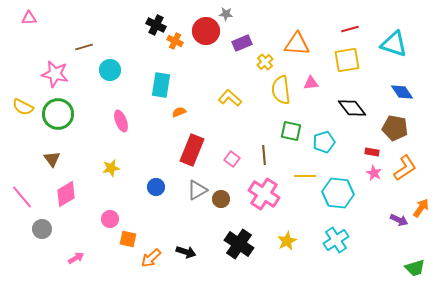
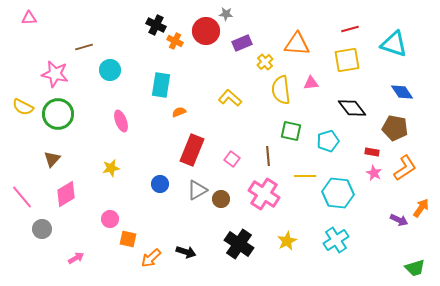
cyan pentagon at (324, 142): moved 4 px right, 1 px up
brown line at (264, 155): moved 4 px right, 1 px down
brown triangle at (52, 159): rotated 18 degrees clockwise
blue circle at (156, 187): moved 4 px right, 3 px up
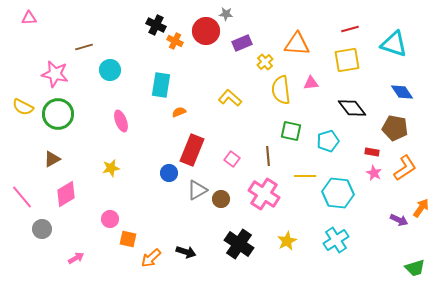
brown triangle at (52, 159): rotated 18 degrees clockwise
blue circle at (160, 184): moved 9 px right, 11 px up
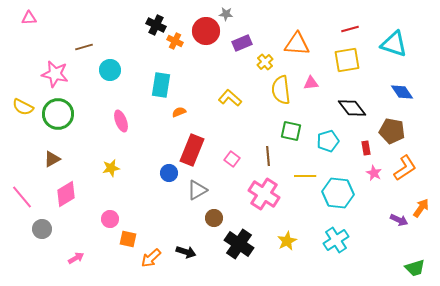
brown pentagon at (395, 128): moved 3 px left, 3 px down
red rectangle at (372, 152): moved 6 px left, 4 px up; rotated 72 degrees clockwise
brown circle at (221, 199): moved 7 px left, 19 px down
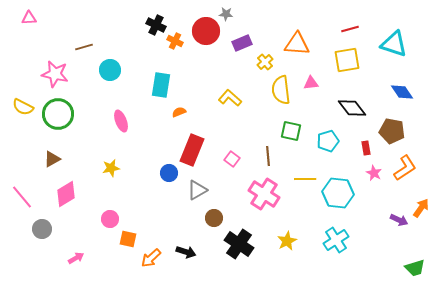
yellow line at (305, 176): moved 3 px down
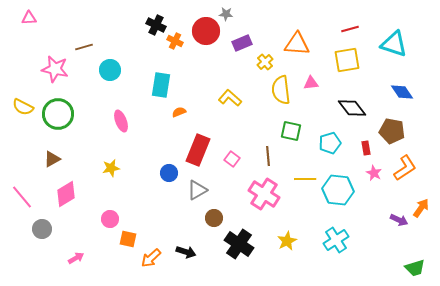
pink star at (55, 74): moved 5 px up
cyan pentagon at (328, 141): moved 2 px right, 2 px down
red rectangle at (192, 150): moved 6 px right
cyan hexagon at (338, 193): moved 3 px up
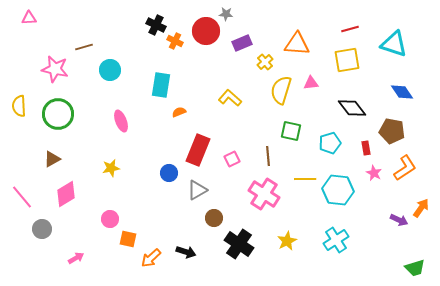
yellow semicircle at (281, 90): rotated 24 degrees clockwise
yellow semicircle at (23, 107): moved 4 px left, 1 px up; rotated 60 degrees clockwise
pink square at (232, 159): rotated 28 degrees clockwise
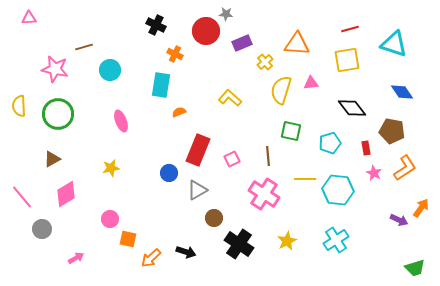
orange cross at (175, 41): moved 13 px down
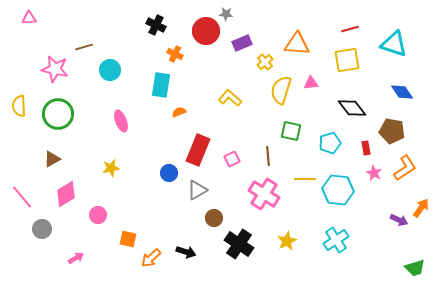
pink circle at (110, 219): moved 12 px left, 4 px up
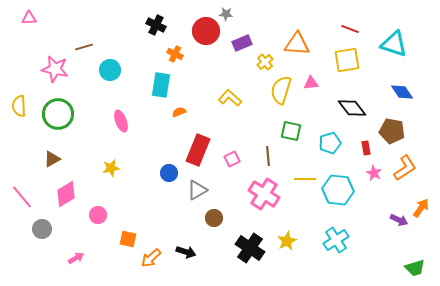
red line at (350, 29): rotated 36 degrees clockwise
black cross at (239, 244): moved 11 px right, 4 px down
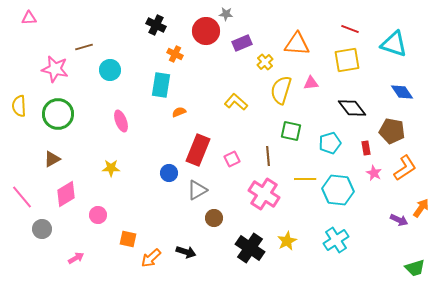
yellow L-shape at (230, 98): moved 6 px right, 4 px down
yellow star at (111, 168): rotated 12 degrees clockwise
